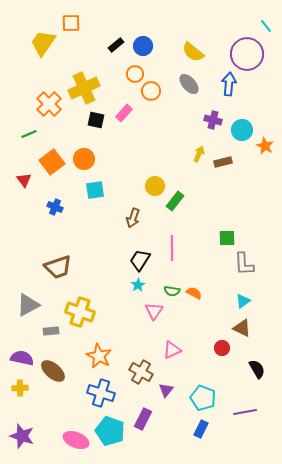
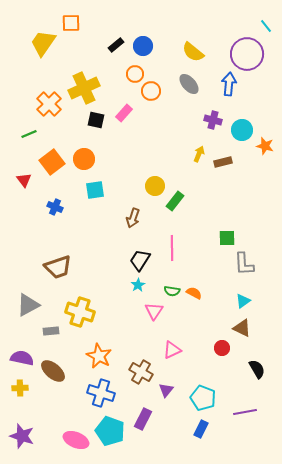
orange star at (265, 146): rotated 12 degrees counterclockwise
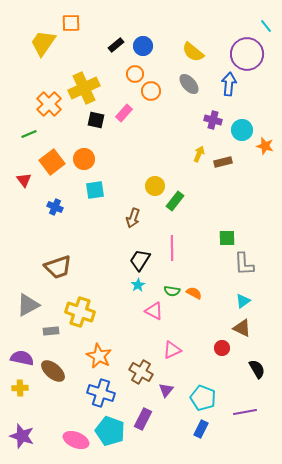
pink triangle at (154, 311): rotated 36 degrees counterclockwise
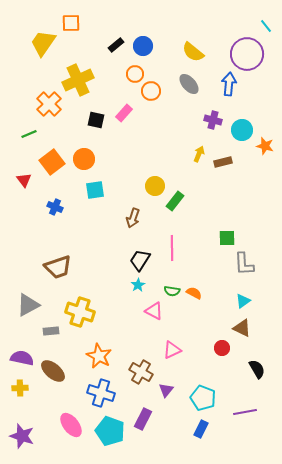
yellow cross at (84, 88): moved 6 px left, 8 px up
pink ellipse at (76, 440): moved 5 px left, 15 px up; rotated 30 degrees clockwise
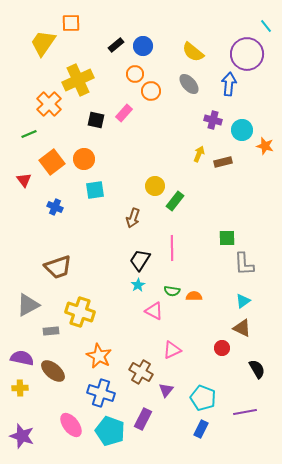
orange semicircle at (194, 293): moved 3 px down; rotated 28 degrees counterclockwise
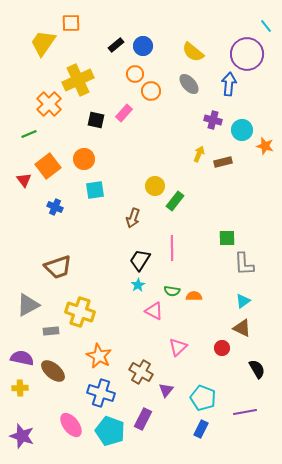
orange square at (52, 162): moved 4 px left, 4 px down
pink triangle at (172, 350): moved 6 px right, 3 px up; rotated 18 degrees counterclockwise
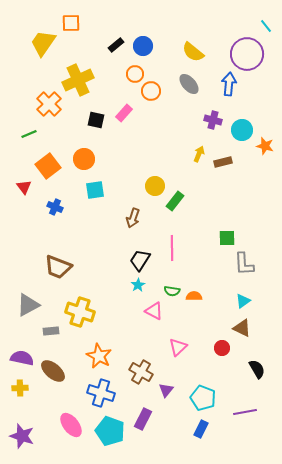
red triangle at (24, 180): moved 7 px down
brown trapezoid at (58, 267): rotated 40 degrees clockwise
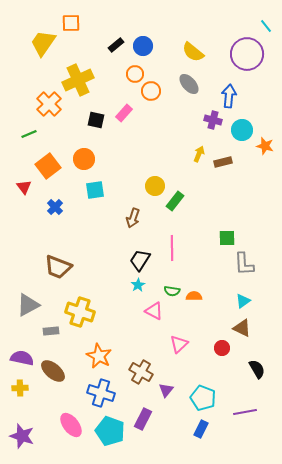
blue arrow at (229, 84): moved 12 px down
blue cross at (55, 207): rotated 21 degrees clockwise
pink triangle at (178, 347): moved 1 px right, 3 px up
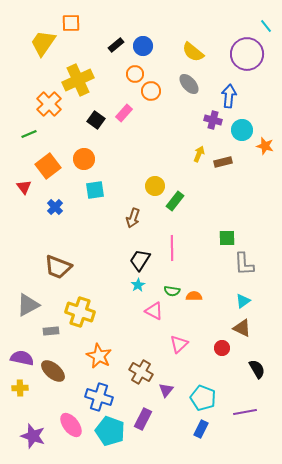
black square at (96, 120): rotated 24 degrees clockwise
blue cross at (101, 393): moved 2 px left, 4 px down
purple star at (22, 436): moved 11 px right
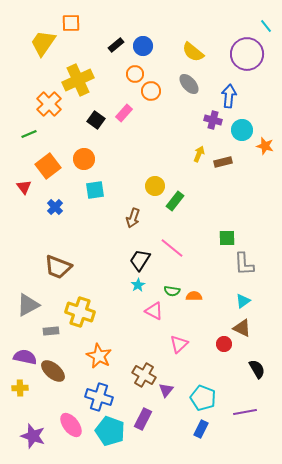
pink line at (172, 248): rotated 50 degrees counterclockwise
red circle at (222, 348): moved 2 px right, 4 px up
purple semicircle at (22, 358): moved 3 px right, 1 px up
brown cross at (141, 372): moved 3 px right, 3 px down
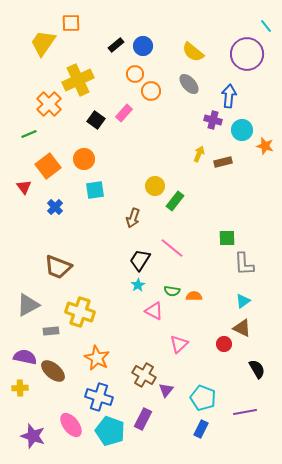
orange star at (99, 356): moved 2 px left, 2 px down
